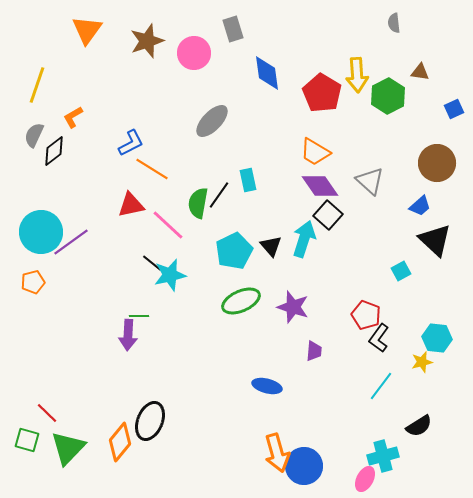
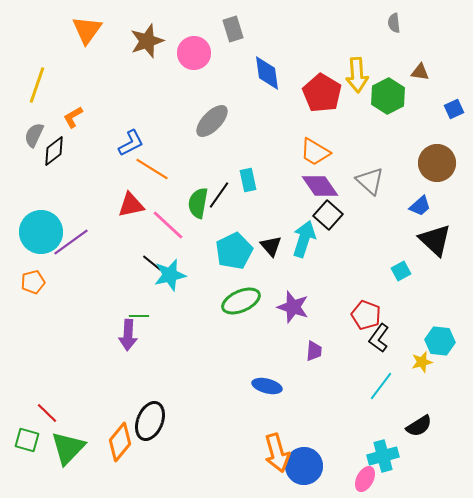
cyan hexagon at (437, 338): moved 3 px right, 3 px down
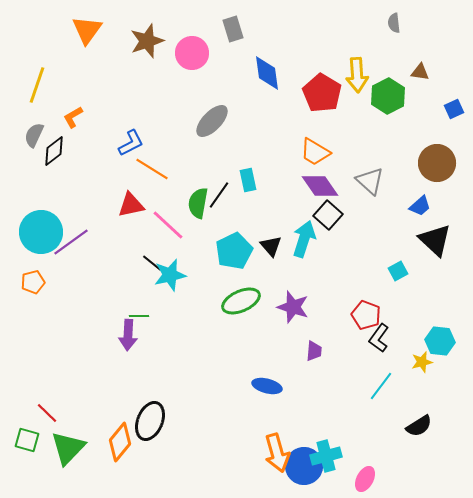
pink circle at (194, 53): moved 2 px left
cyan square at (401, 271): moved 3 px left
cyan cross at (383, 456): moved 57 px left
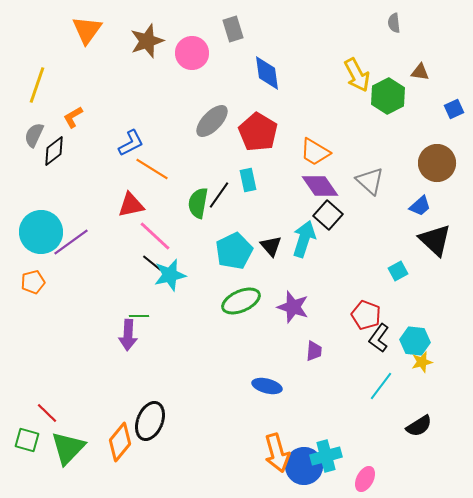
yellow arrow at (357, 75): rotated 24 degrees counterclockwise
red pentagon at (322, 93): moved 64 px left, 39 px down
pink line at (168, 225): moved 13 px left, 11 px down
cyan hexagon at (440, 341): moved 25 px left
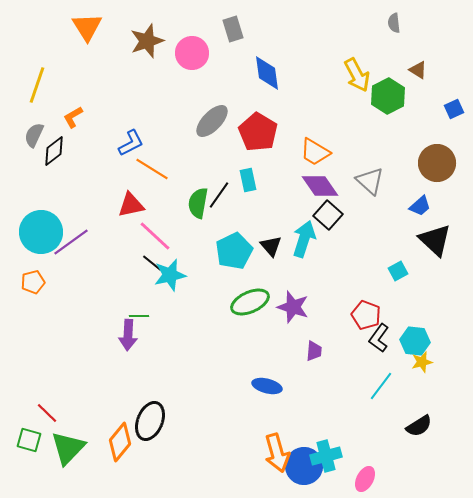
orange triangle at (87, 30): moved 3 px up; rotated 8 degrees counterclockwise
brown triangle at (420, 72): moved 2 px left, 2 px up; rotated 24 degrees clockwise
green ellipse at (241, 301): moved 9 px right, 1 px down
green square at (27, 440): moved 2 px right
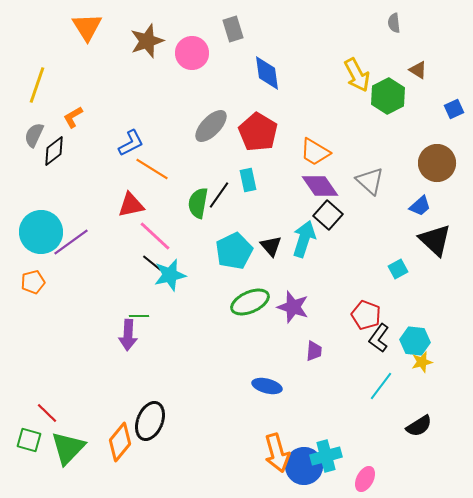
gray ellipse at (212, 121): moved 1 px left, 5 px down
cyan square at (398, 271): moved 2 px up
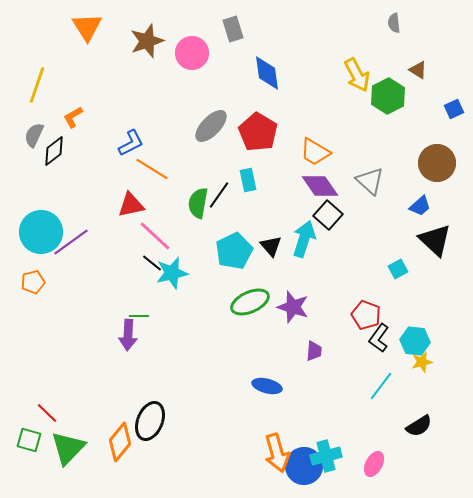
cyan star at (170, 275): moved 2 px right, 2 px up
pink ellipse at (365, 479): moved 9 px right, 15 px up
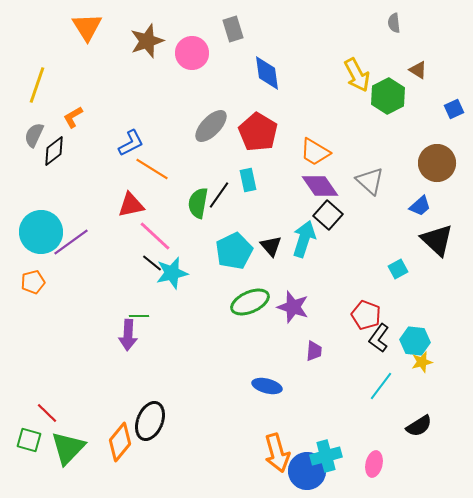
black triangle at (435, 240): moved 2 px right
pink ellipse at (374, 464): rotated 15 degrees counterclockwise
blue circle at (304, 466): moved 3 px right, 5 px down
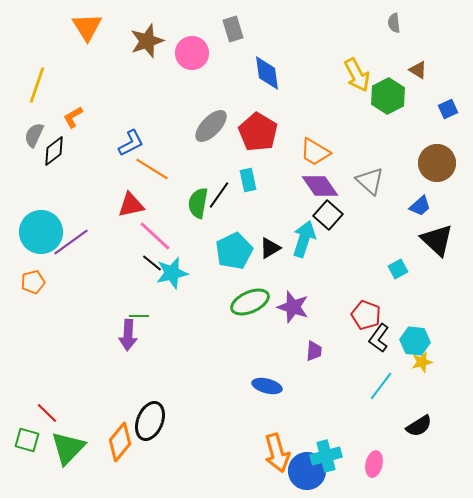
blue square at (454, 109): moved 6 px left
black triangle at (271, 246): moved 1 px left, 2 px down; rotated 40 degrees clockwise
green square at (29, 440): moved 2 px left
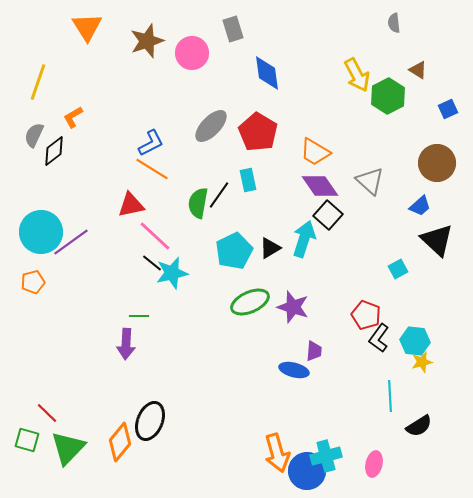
yellow line at (37, 85): moved 1 px right, 3 px up
blue L-shape at (131, 143): moved 20 px right
purple arrow at (128, 335): moved 2 px left, 9 px down
blue ellipse at (267, 386): moved 27 px right, 16 px up
cyan line at (381, 386): moved 9 px right, 10 px down; rotated 40 degrees counterclockwise
